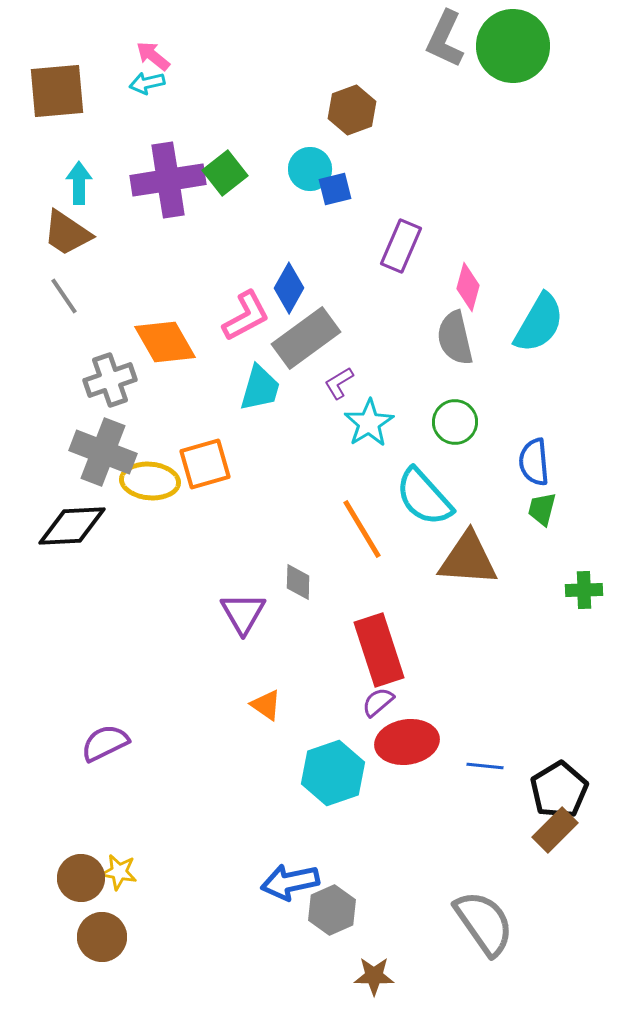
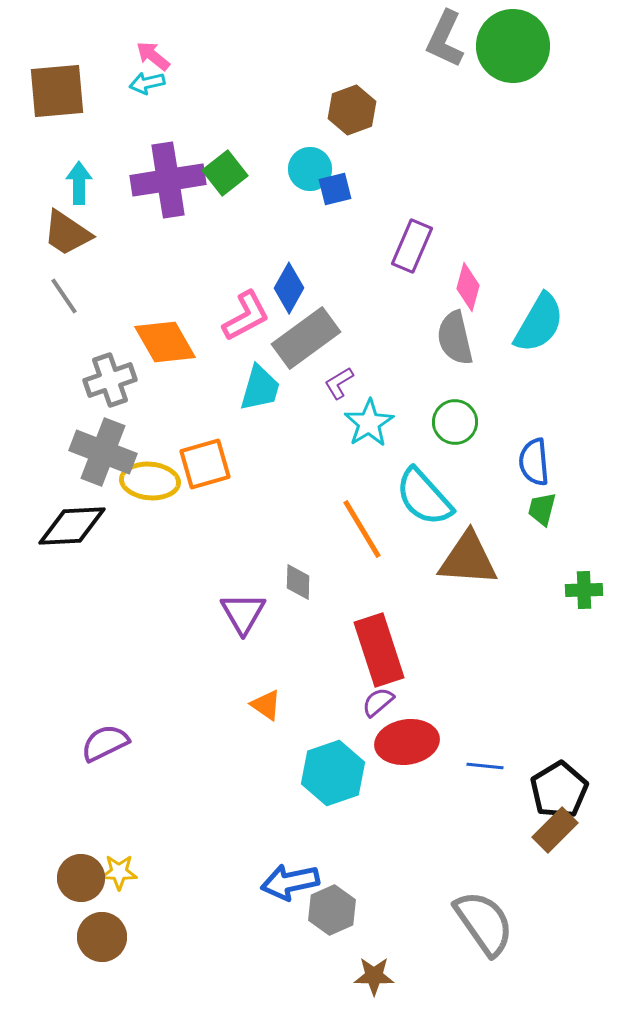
purple rectangle at (401, 246): moved 11 px right
yellow star at (119, 872): rotated 9 degrees counterclockwise
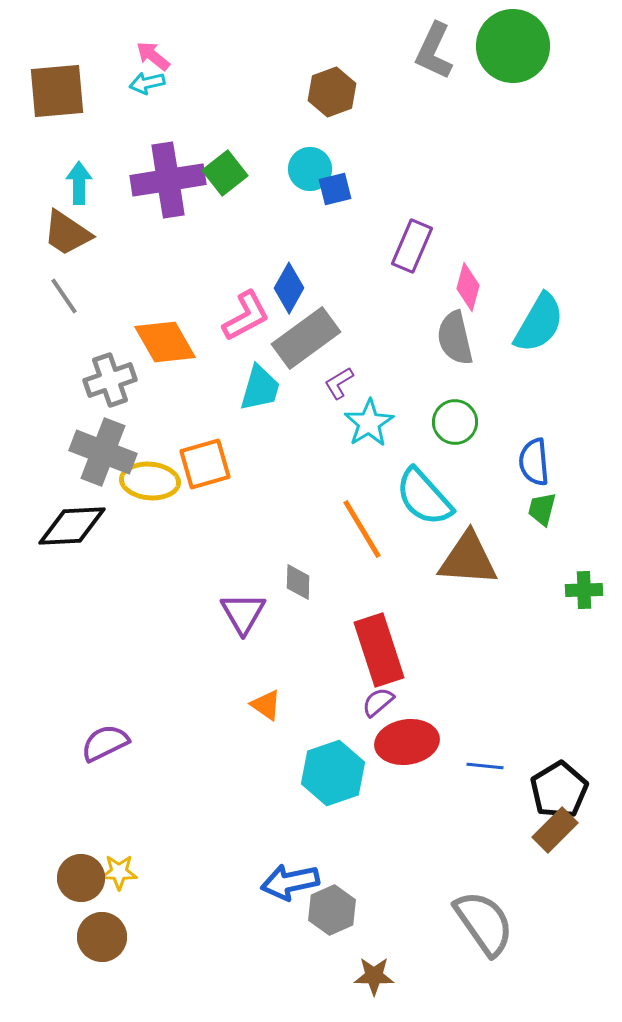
gray L-shape at (445, 39): moved 11 px left, 12 px down
brown hexagon at (352, 110): moved 20 px left, 18 px up
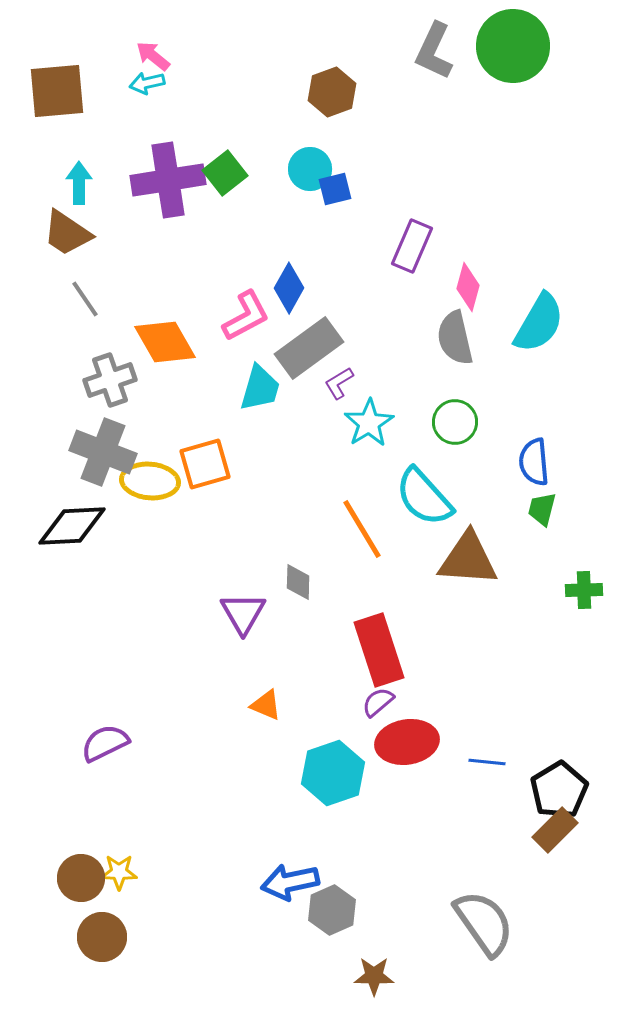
gray line at (64, 296): moved 21 px right, 3 px down
gray rectangle at (306, 338): moved 3 px right, 10 px down
orange triangle at (266, 705): rotated 12 degrees counterclockwise
blue line at (485, 766): moved 2 px right, 4 px up
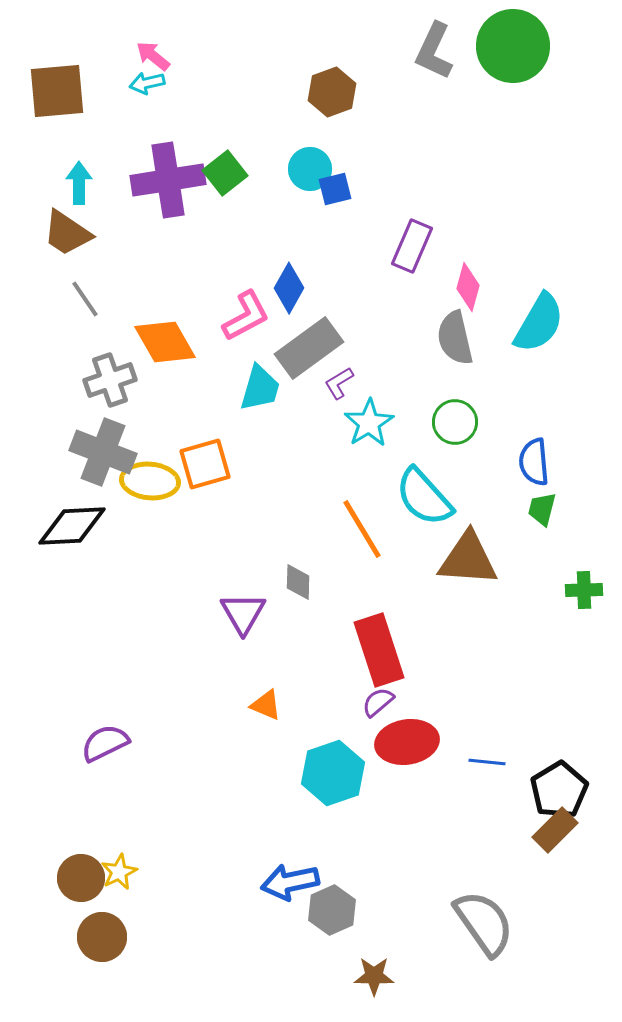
yellow star at (119, 872): rotated 27 degrees counterclockwise
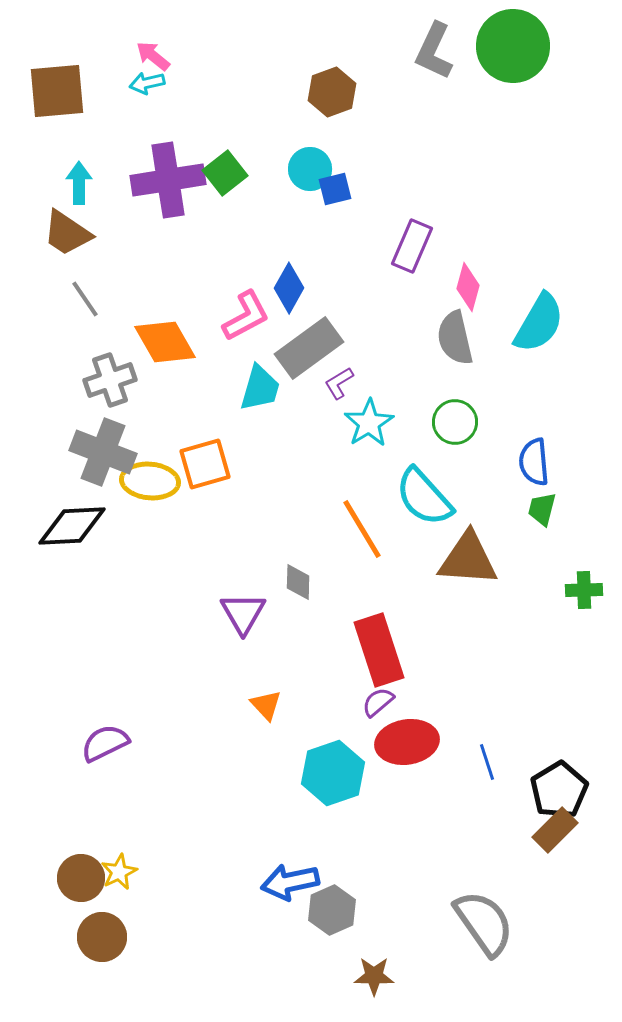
orange triangle at (266, 705): rotated 24 degrees clockwise
blue line at (487, 762): rotated 66 degrees clockwise
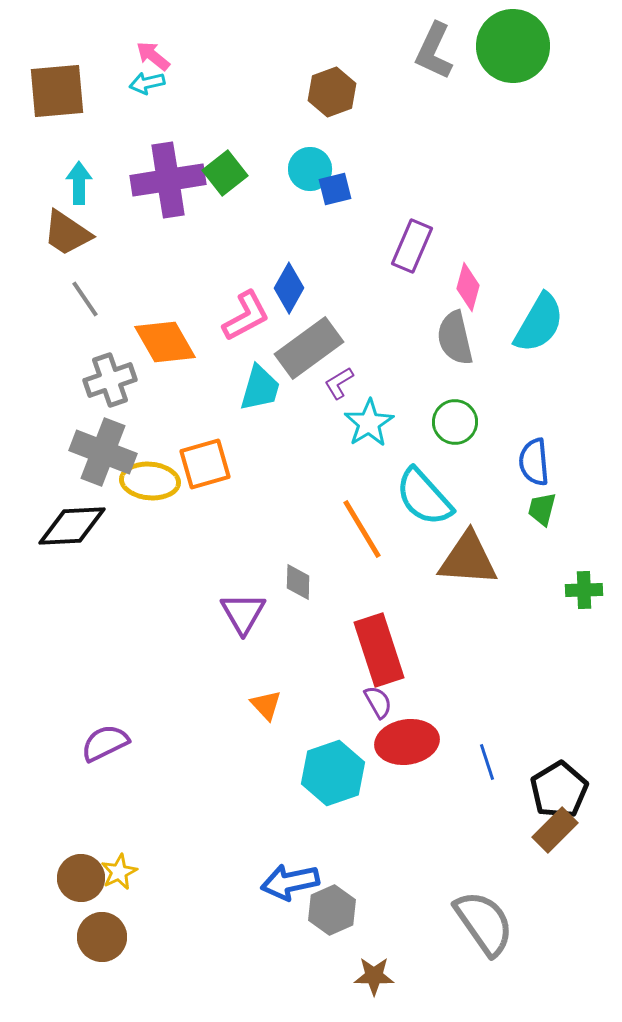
purple semicircle at (378, 702): rotated 100 degrees clockwise
